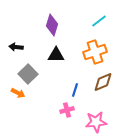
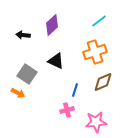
purple diamond: rotated 30 degrees clockwise
black arrow: moved 7 px right, 12 px up
black triangle: moved 6 px down; rotated 24 degrees clockwise
gray square: moved 1 px left; rotated 12 degrees counterclockwise
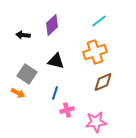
black triangle: rotated 12 degrees counterclockwise
blue line: moved 20 px left, 3 px down
